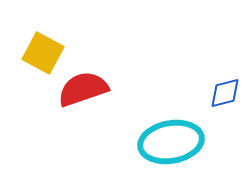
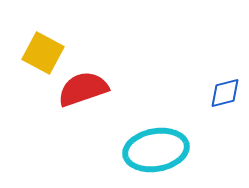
cyan ellipse: moved 15 px left, 8 px down
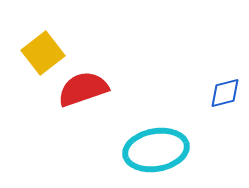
yellow square: rotated 24 degrees clockwise
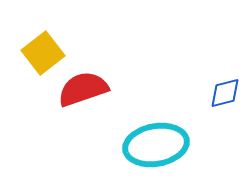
cyan ellipse: moved 5 px up
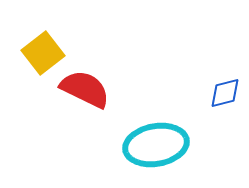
red semicircle: moved 2 px right; rotated 45 degrees clockwise
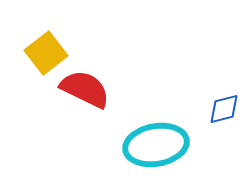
yellow square: moved 3 px right
blue diamond: moved 1 px left, 16 px down
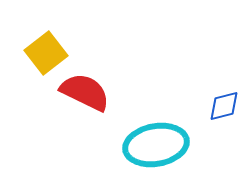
red semicircle: moved 3 px down
blue diamond: moved 3 px up
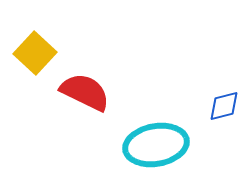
yellow square: moved 11 px left; rotated 9 degrees counterclockwise
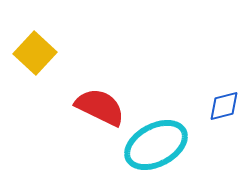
red semicircle: moved 15 px right, 15 px down
cyan ellipse: rotated 18 degrees counterclockwise
